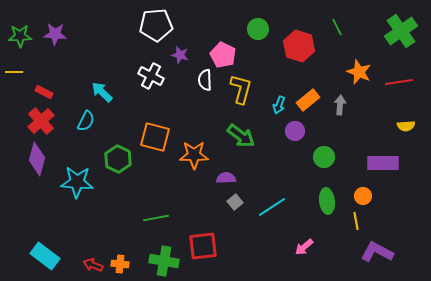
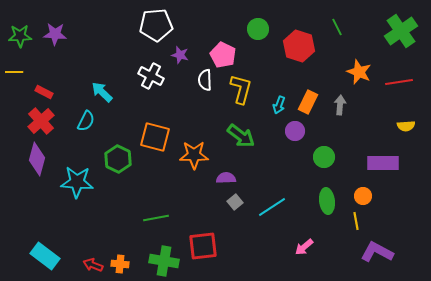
orange rectangle at (308, 100): moved 2 px down; rotated 25 degrees counterclockwise
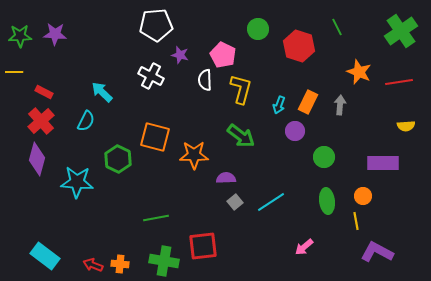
cyan line at (272, 207): moved 1 px left, 5 px up
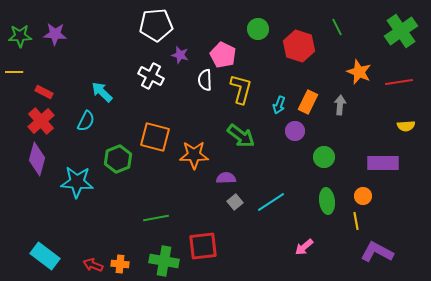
green hexagon at (118, 159): rotated 12 degrees clockwise
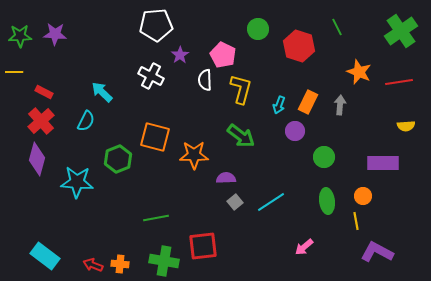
purple star at (180, 55): rotated 24 degrees clockwise
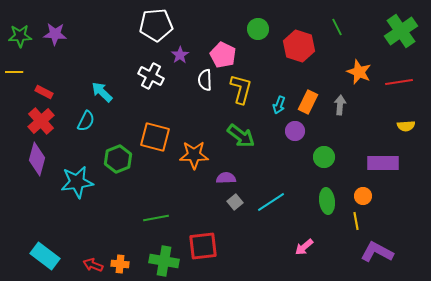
cyan star at (77, 182): rotated 12 degrees counterclockwise
